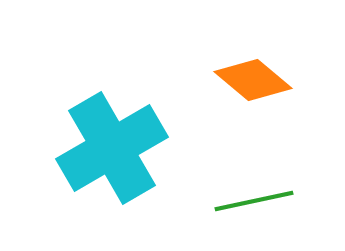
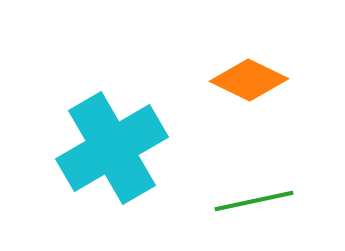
orange diamond: moved 4 px left; rotated 14 degrees counterclockwise
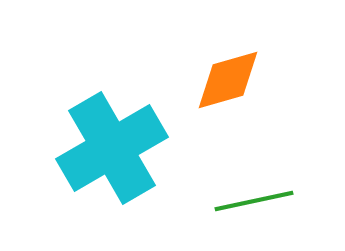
orange diamond: moved 21 px left; rotated 42 degrees counterclockwise
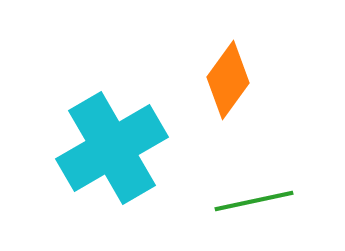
orange diamond: rotated 38 degrees counterclockwise
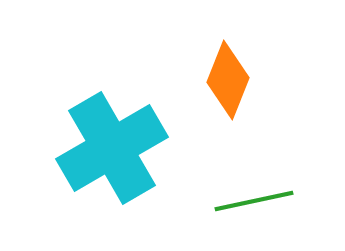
orange diamond: rotated 14 degrees counterclockwise
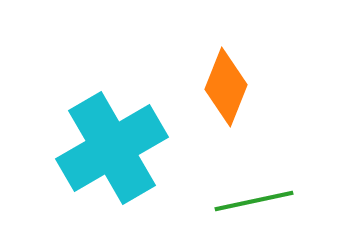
orange diamond: moved 2 px left, 7 px down
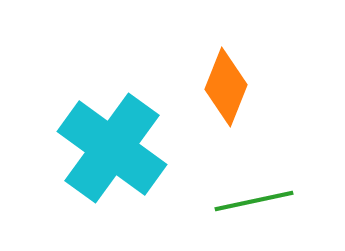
cyan cross: rotated 24 degrees counterclockwise
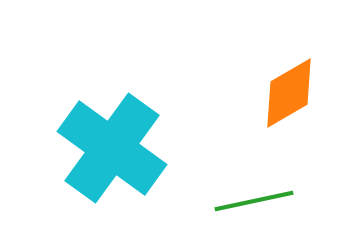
orange diamond: moved 63 px right, 6 px down; rotated 38 degrees clockwise
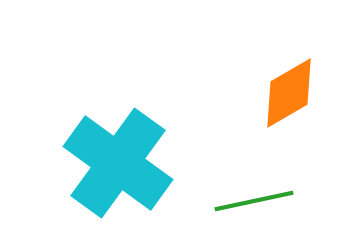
cyan cross: moved 6 px right, 15 px down
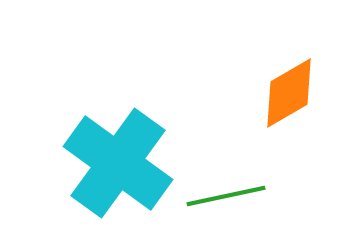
green line: moved 28 px left, 5 px up
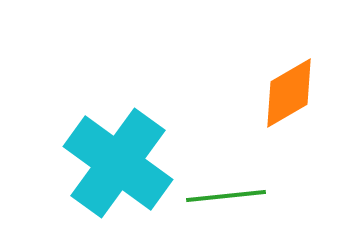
green line: rotated 6 degrees clockwise
